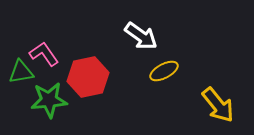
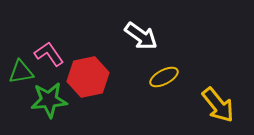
pink L-shape: moved 5 px right
yellow ellipse: moved 6 px down
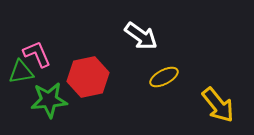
pink L-shape: moved 12 px left; rotated 12 degrees clockwise
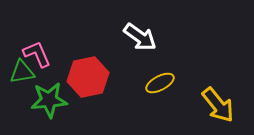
white arrow: moved 1 px left, 1 px down
green triangle: moved 1 px right
yellow ellipse: moved 4 px left, 6 px down
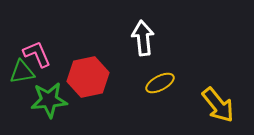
white arrow: moved 3 px right, 1 px down; rotated 132 degrees counterclockwise
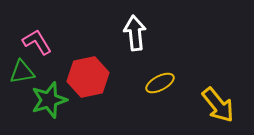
white arrow: moved 8 px left, 5 px up
pink L-shape: moved 12 px up; rotated 8 degrees counterclockwise
green star: rotated 12 degrees counterclockwise
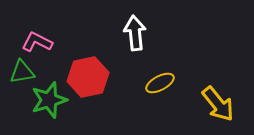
pink L-shape: rotated 32 degrees counterclockwise
yellow arrow: moved 1 px up
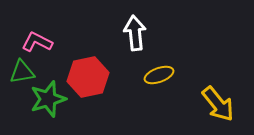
yellow ellipse: moved 1 px left, 8 px up; rotated 8 degrees clockwise
green star: moved 1 px left, 1 px up
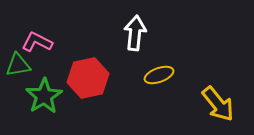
white arrow: rotated 12 degrees clockwise
green triangle: moved 4 px left, 7 px up
red hexagon: moved 1 px down
green star: moved 4 px left, 3 px up; rotated 15 degrees counterclockwise
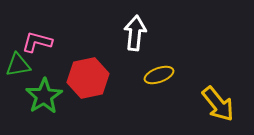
pink L-shape: rotated 12 degrees counterclockwise
